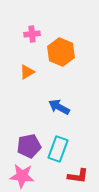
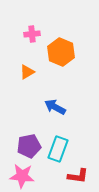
blue arrow: moved 4 px left
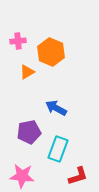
pink cross: moved 14 px left, 7 px down
orange hexagon: moved 10 px left
blue arrow: moved 1 px right, 1 px down
purple pentagon: moved 14 px up
red L-shape: rotated 25 degrees counterclockwise
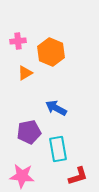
orange triangle: moved 2 px left, 1 px down
cyan rectangle: rotated 30 degrees counterclockwise
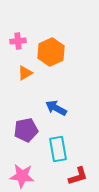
orange hexagon: rotated 12 degrees clockwise
purple pentagon: moved 3 px left, 2 px up
